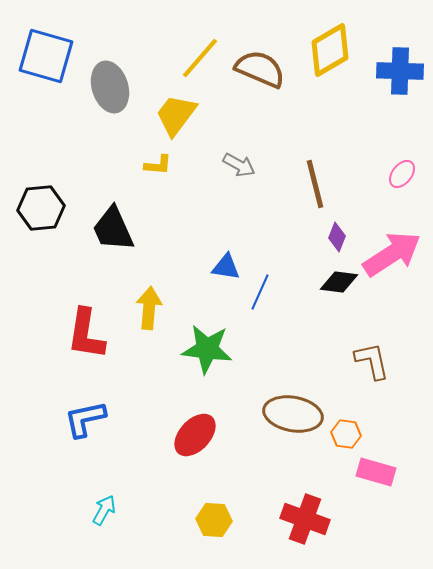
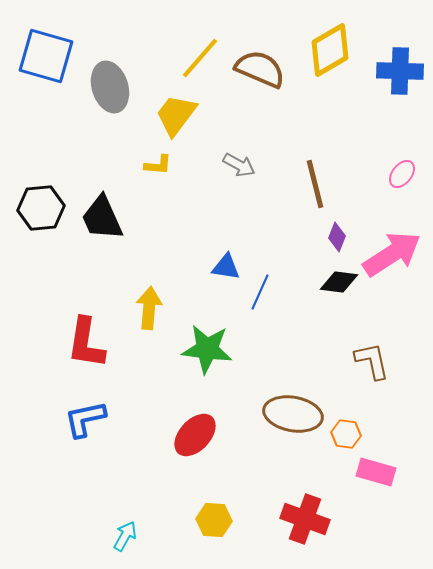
black trapezoid: moved 11 px left, 11 px up
red L-shape: moved 9 px down
cyan arrow: moved 21 px right, 26 px down
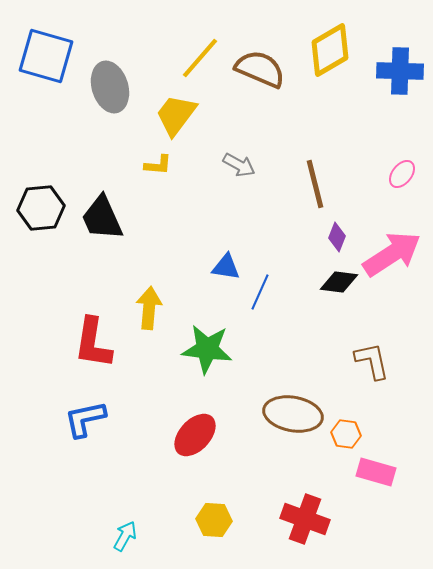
red L-shape: moved 7 px right
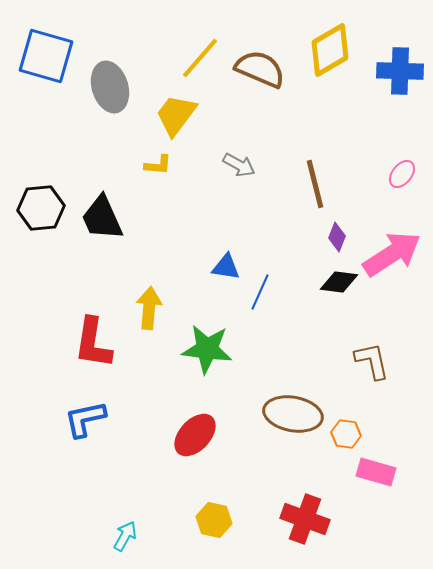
yellow hexagon: rotated 8 degrees clockwise
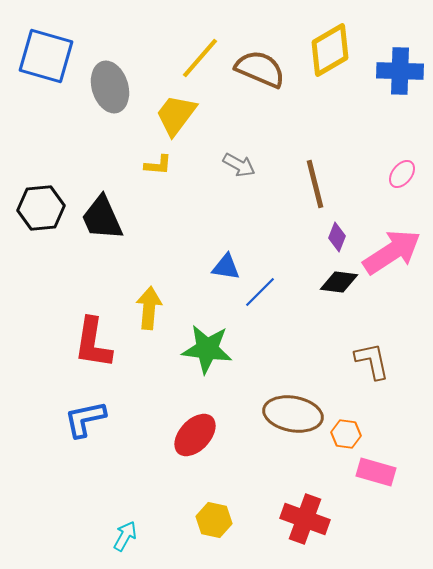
pink arrow: moved 2 px up
blue line: rotated 21 degrees clockwise
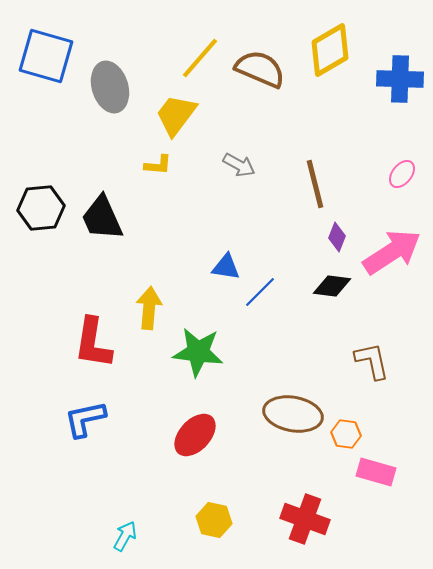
blue cross: moved 8 px down
black diamond: moved 7 px left, 4 px down
green star: moved 9 px left, 3 px down
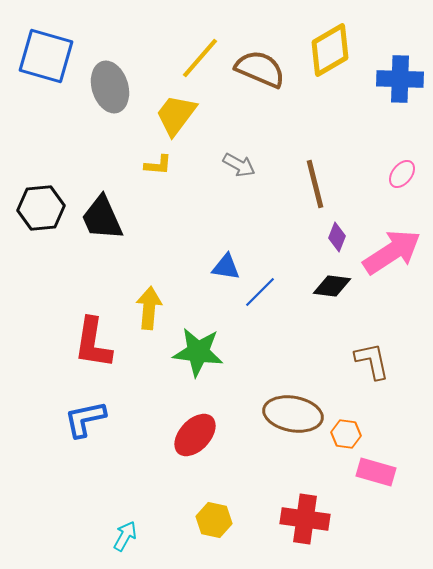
red cross: rotated 12 degrees counterclockwise
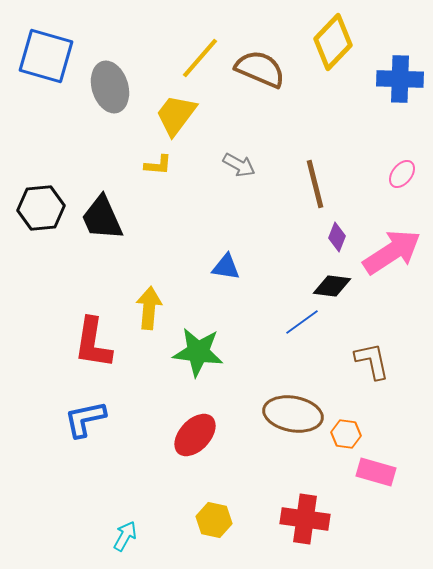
yellow diamond: moved 3 px right, 8 px up; rotated 16 degrees counterclockwise
blue line: moved 42 px right, 30 px down; rotated 9 degrees clockwise
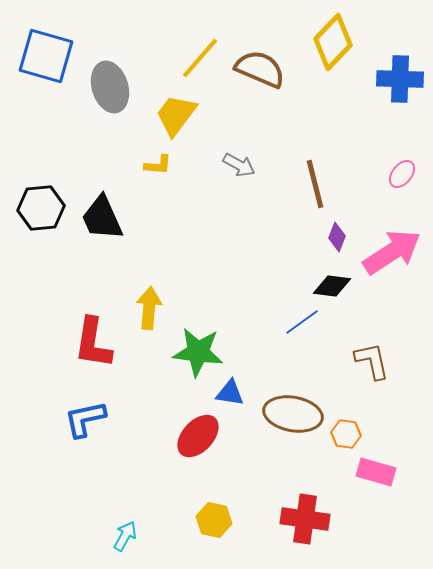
blue triangle: moved 4 px right, 126 px down
red ellipse: moved 3 px right, 1 px down
